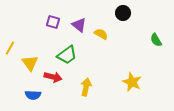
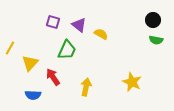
black circle: moved 30 px right, 7 px down
green semicircle: rotated 48 degrees counterclockwise
green trapezoid: moved 5 px up; rotated 30 degrees counterclockwise
yellow triangle: rotated 18 degrees clockwise
red arrow: rotated 138 degrees counterclockwise
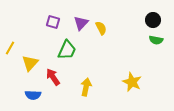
purple triangle: moved 2 px right, 2 px up; rotated 35 degrees clockwise
yellow semicircle: moved 6 px up; rotated 32 degrees clockwise
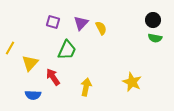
green semicircle: moved 1 px left, 2 px up
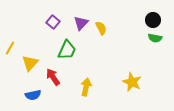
purple square: rotated 24 degrees clockwise
blue semicircle: rotated 14 degrees counterclockwise
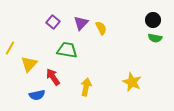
green trapezoid: rotated 105 degrees counterclockwise
yellow triangle: moved 1 px left, 1 px down
blue semicircle: moved 4 px right
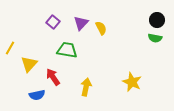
black circle: moved 4 px right
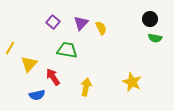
black circle: moved 7 px left, 1 px up
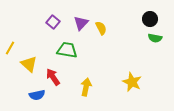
yellow triangle: rotated 30 degrees counterclockwise
